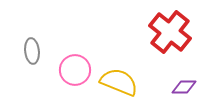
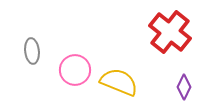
purple diamond: rotated 65 degrees counterclockwise
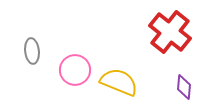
purple diamond: rotated 20 degrees counterclockwise
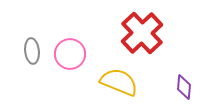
red cross: moved 28 px left, 1 px down; rotated 9 degrees clockwise
pink circle: moved 5 px left, 16 px up
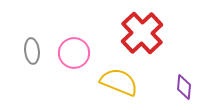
pink circle: moved 4 px right, 1 px up
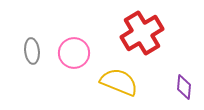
red cross: rotated 12 degrees clockwise
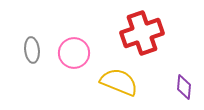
red cross: rotated 12 degrees clockwise
gray ellipse: moved 1 px up
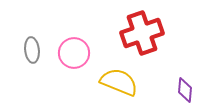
purple diamond: moved 1 px right, 3 px down
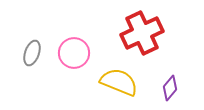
red cross: rotated 6 degrees counterclockwise
gray ellipse: moved 3 px down; rotated 25 degrees clockwise
purple diamond: moved 15 px left, 2 px up; rotated 35 degrees clockwise
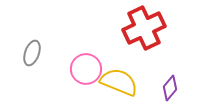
red cross: moved 2 px right, 5 px up
pink circle: moved 12 px right, 16 px down
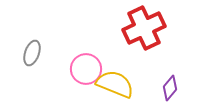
yellow semicircle: moved 4 px left, 2 px down
